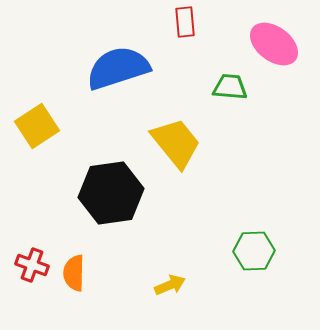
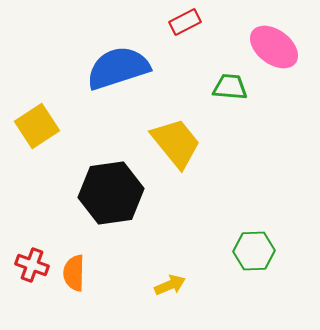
red rectangle: rotated 68 degrees clockwise
pink ellipse: moved 3 px down
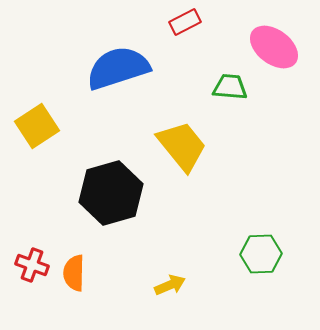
yellow trapezoid: moved 6 px right, 3 px down
black hexagon: rotated 8 degrees counterclockwise
green hexagon: moved 7 px right, 3 px down
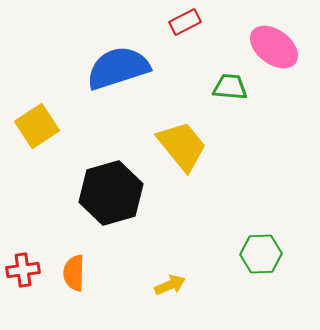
red cross: moved 9 px left, 5 px down; rotated 28 degrees counterclockwise
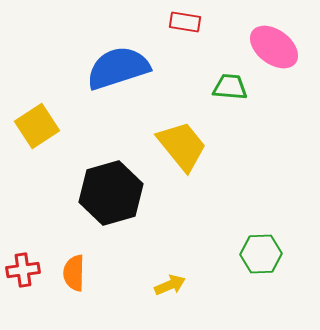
red rectangle: rotated 36 degrees clockwise
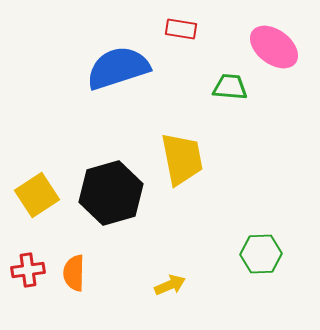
red rectangle: moved 4 px left, 7 px down
yellow square: moved 69 px down
yellow trapezoid: moved 13 px down; rotated 28 degrees clockwise
red cross: moved 5 px right
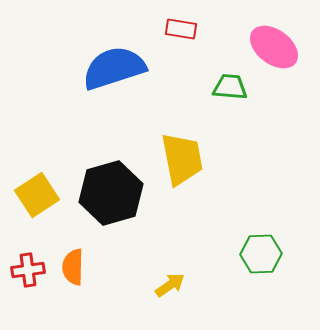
blue semicircle: moved 4 px left
orange semicircle: moved 1 px left, 6 px up
yellow arrow: rotated 12 degrees counterclockwise
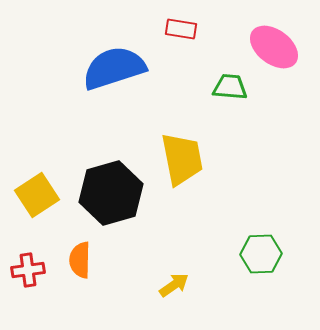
orange semicircle: moved 7 px right, 7 px up
yellow arrow: moved 4 px right
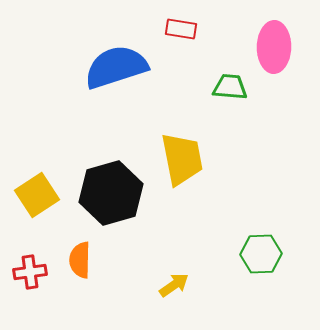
pink ellipse: rotated 54 degrees clockwise
blue semicircle: moved 2 px right, 1 px up
red cross: moved 2 px right, 2 px down
